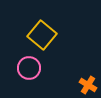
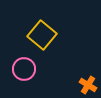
pink circle: moved 5 px left, 1 px down
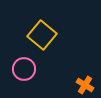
orange cross: moved 3 px left
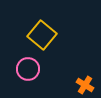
pink circle: moved 4 px right
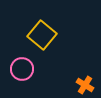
pink circle: moved 6 px left
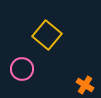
yellow square: moved 5 px right
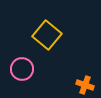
orange cross: rotated 12 degrees counterclockwise
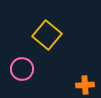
orange cross: rotated 24 degrees counterclockwise
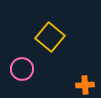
yellow square: moved 3 px right, 2 px down
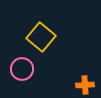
yellow square: moved 9 px left
